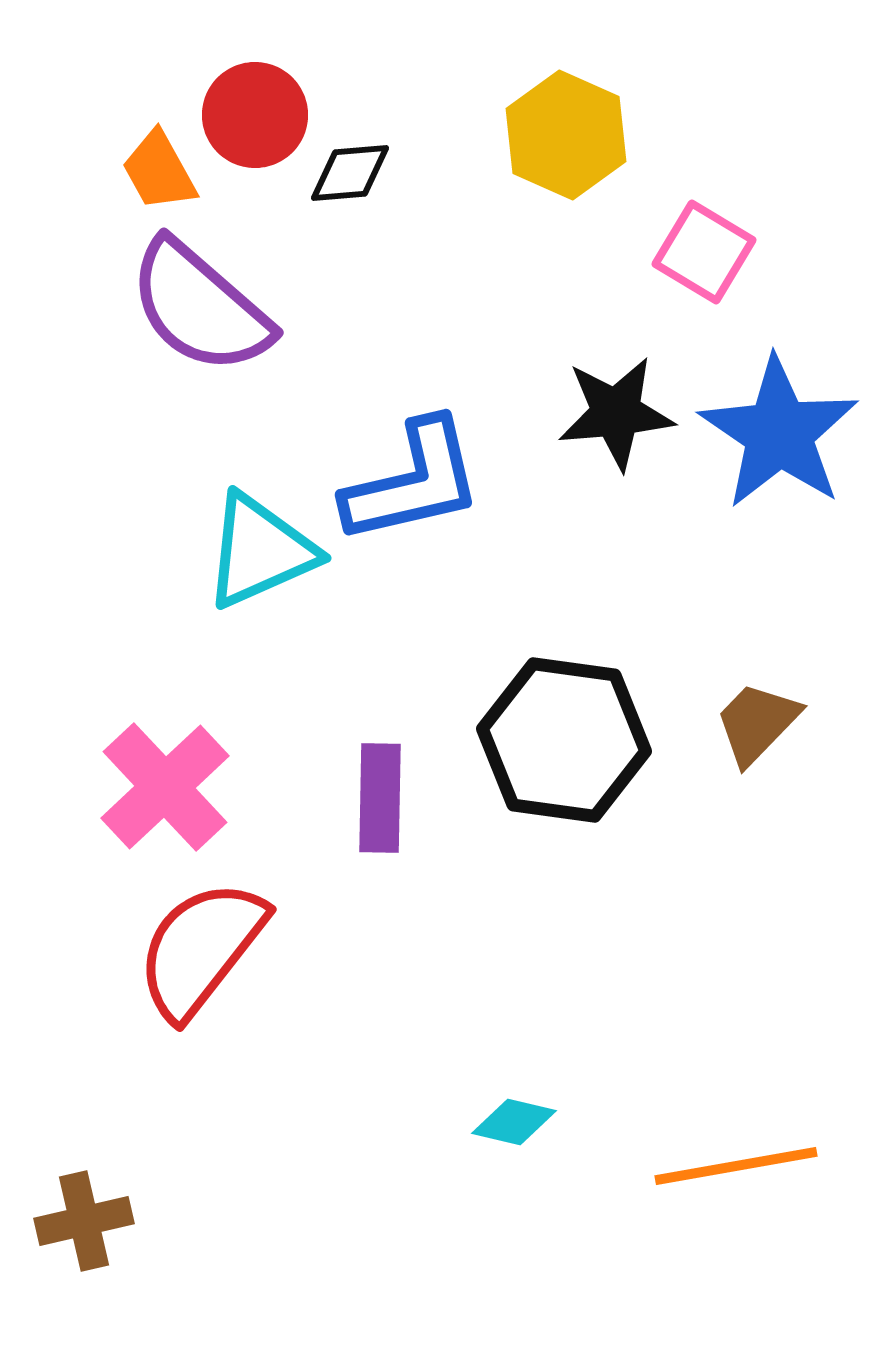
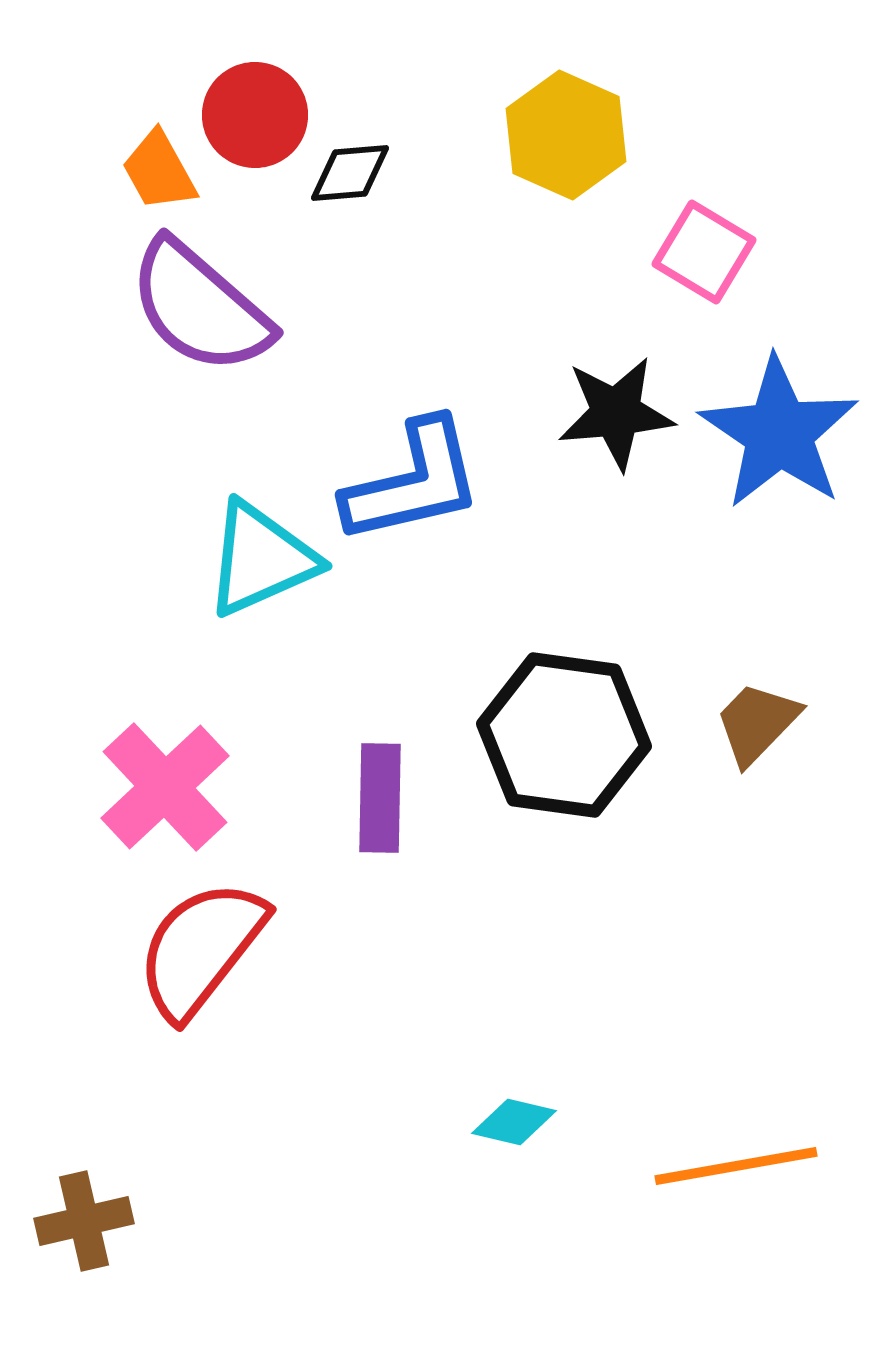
cyan triangle: moved 1 px right, 8 px down
black hexagon: moved 5 px up
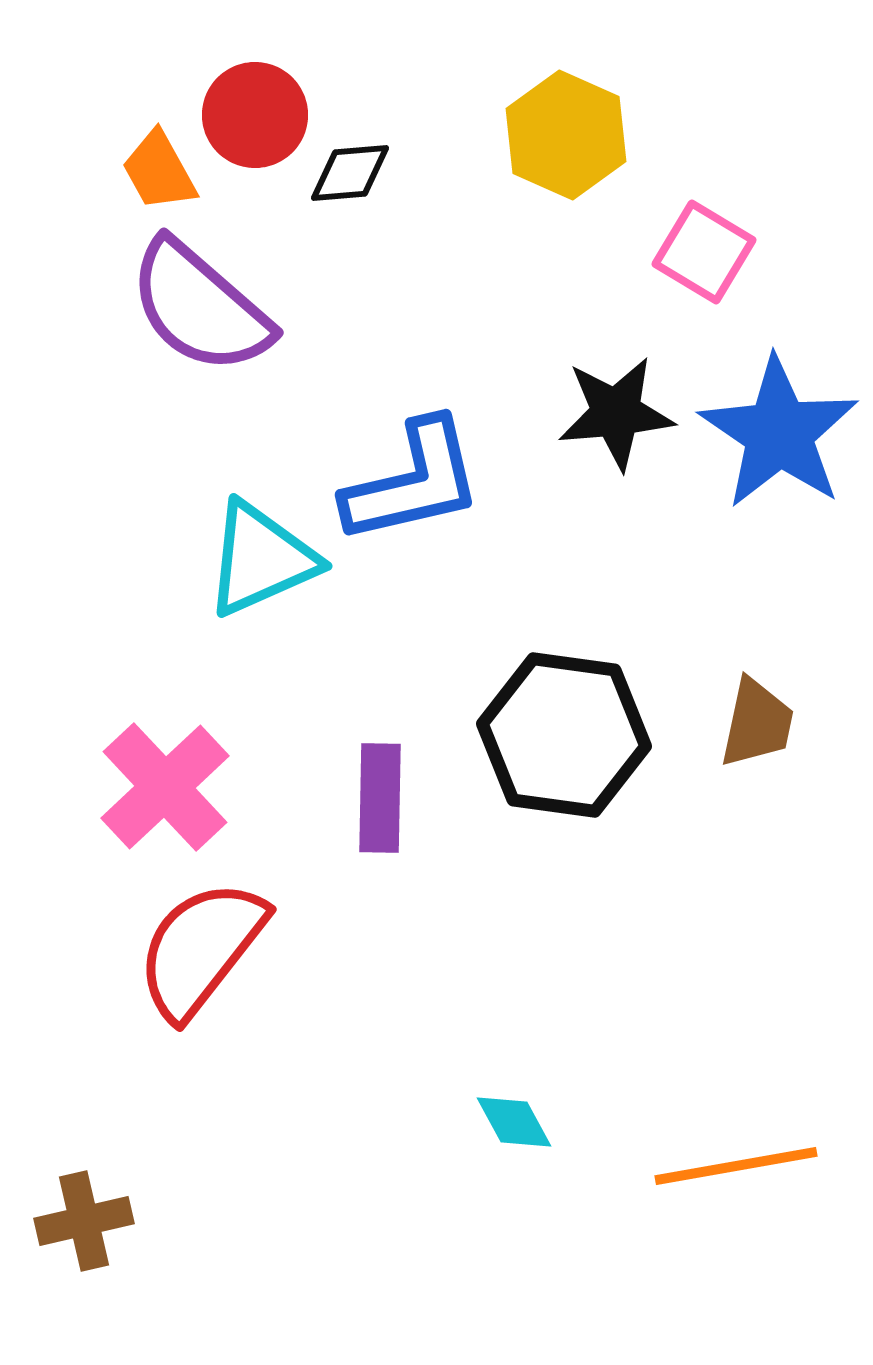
brown trapezoid: rotated 148 degrees clockwise
cyan diamond: rotated 48 degrees clockwise
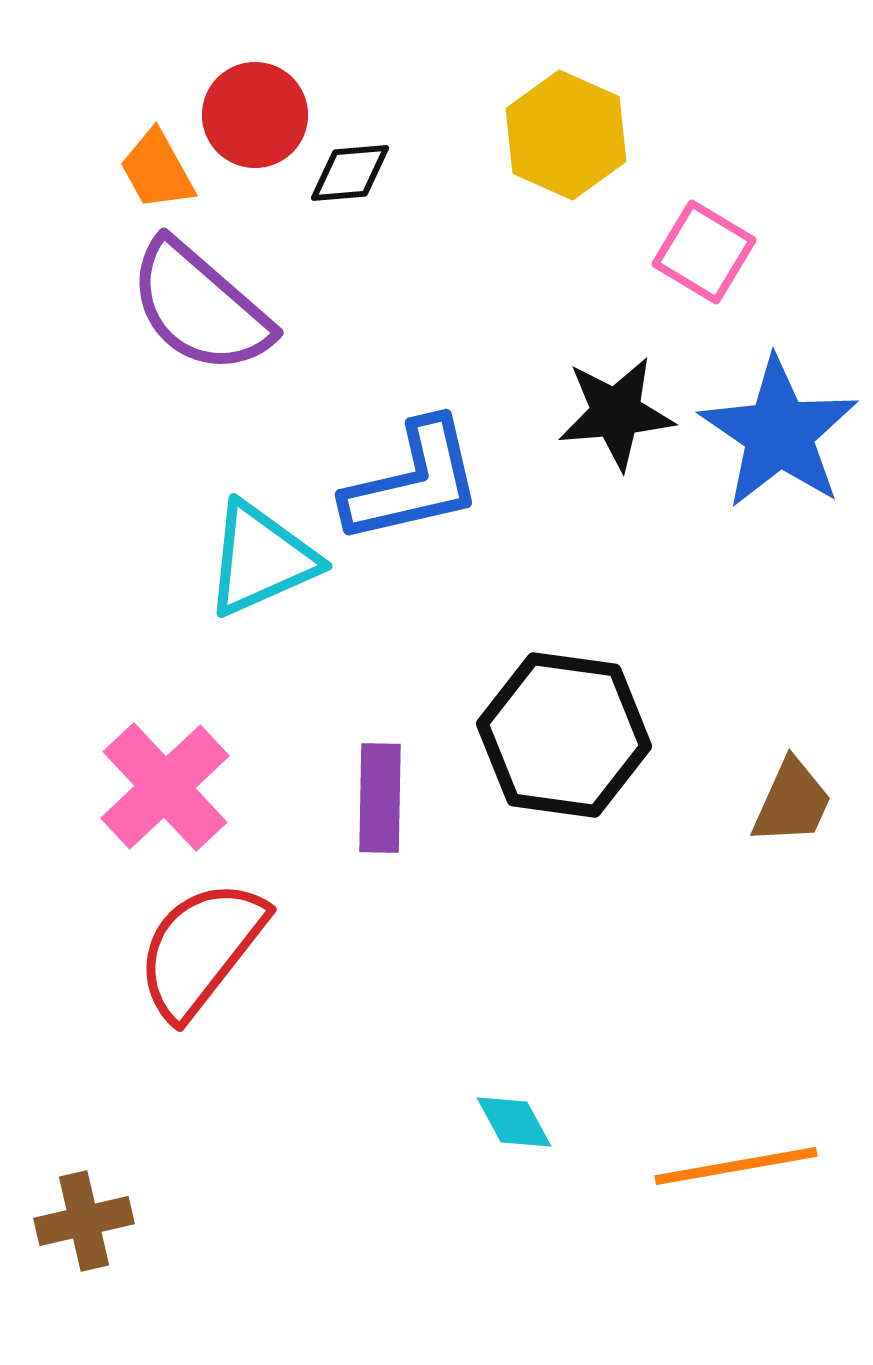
orange trapezoid: moved 2 px left, 1 px up
brown trapezoid: moved 35 px right, 79 px down; rotated 12 degrees clockwise
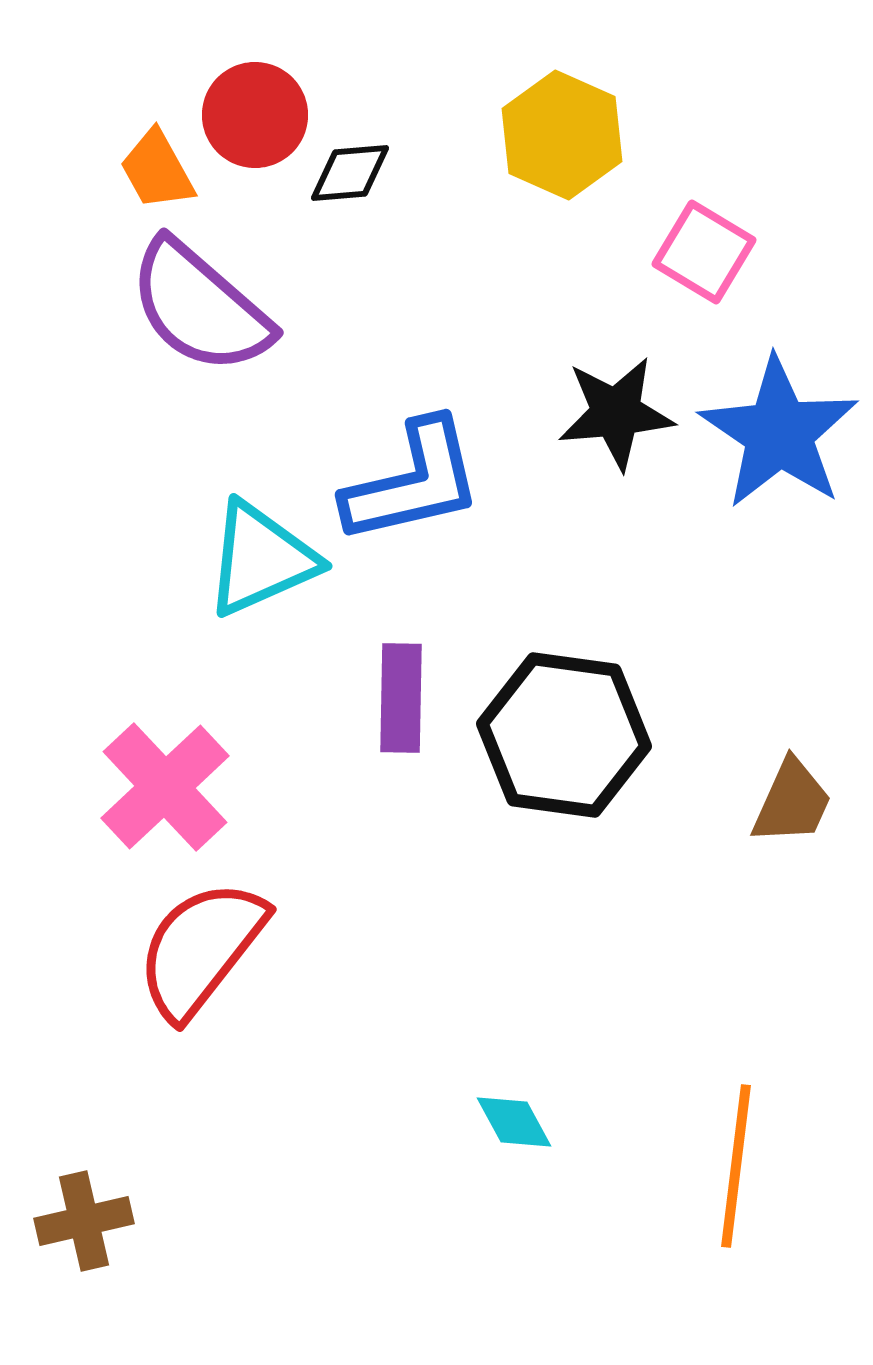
yellow hexagon: moved 4 px left
purple rectangle: moved 21 px right, 100 px up
orange line: rotated 73 degrees counterclockwise
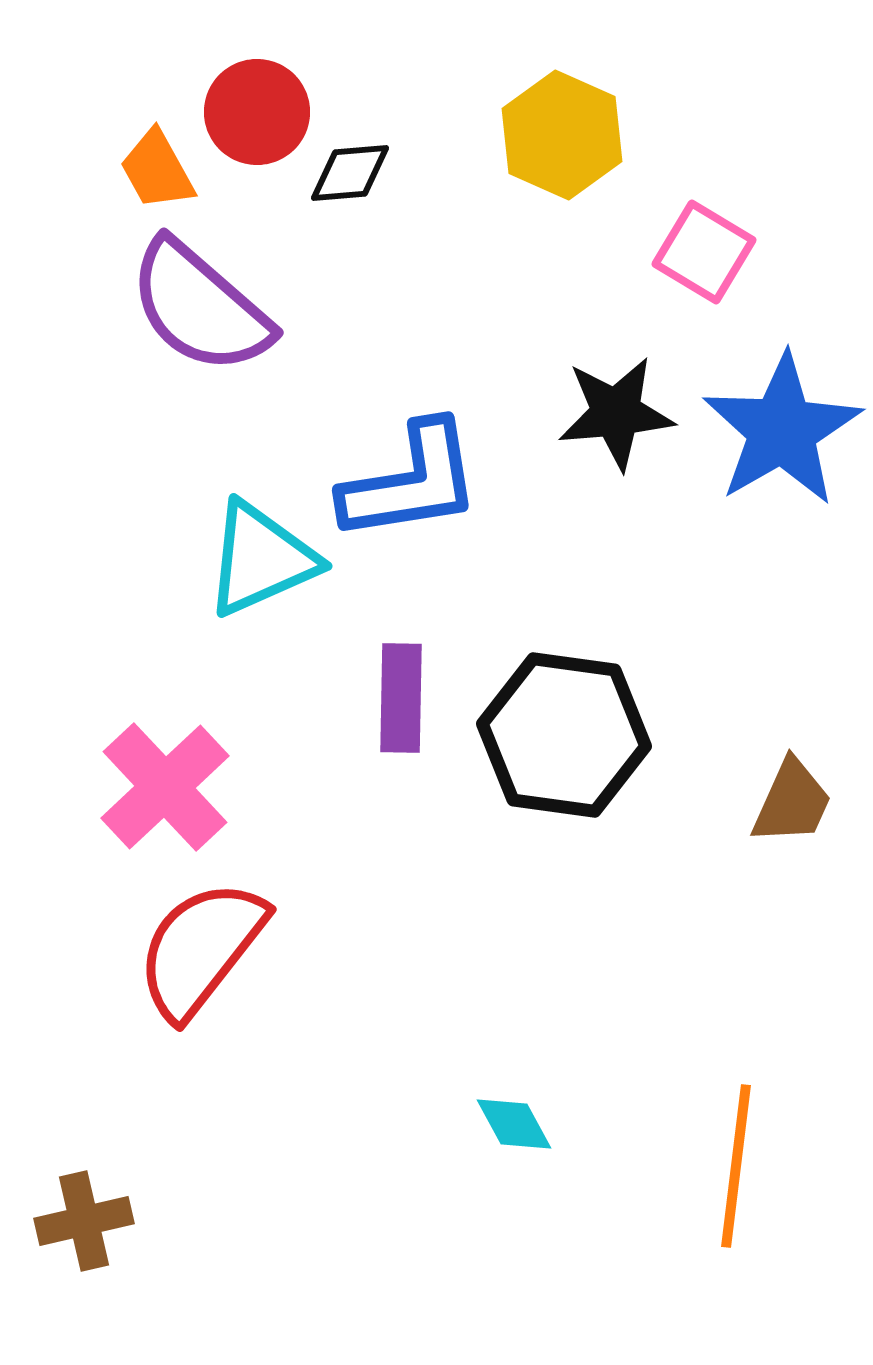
red circle: moved 2 px right, 3 px up
blue star: moved 3 px right, 3 px up; rotated 8 degrees clockwise
blue L-shape: moved 2 px left; rotated 4 degrees clockwise
cyan diamond: moved 2 px down
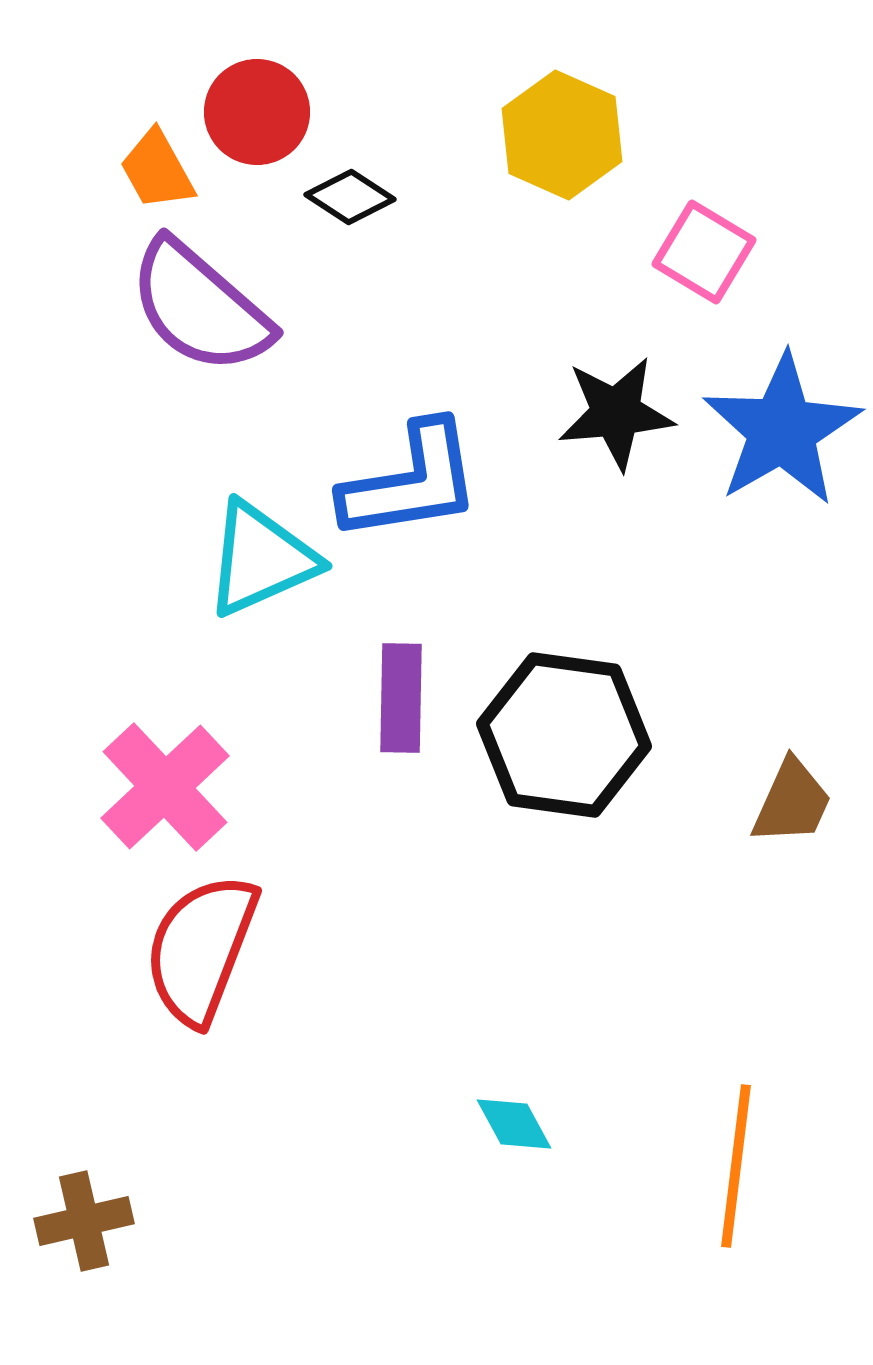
black diamond: moved 24 px down; rotated 38 degrees clockwise
red semicircle: rotated 17 degrees counterclockwise
